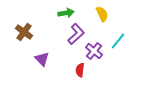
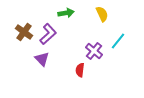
purple L-shape: moved 28 px left
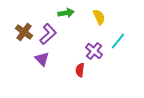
yellow semicircle: moved 3 px left, 3 px down
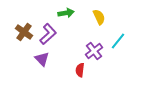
purple cross: rotated 12 degrees clockwise
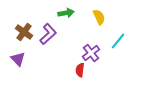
purple cross: moved 3 px left, 2 px down
purple triangle: moved 24 px left
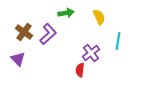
cyan line: rotated 30 degrees counterclockwise
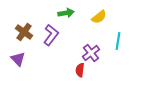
yellow semicircle: rotated 77 degrees clockwise
purple L-shape: moved 3 px right, 1 px down; rotated 10 degrees counterclockwise
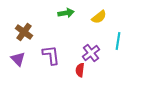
purple L-shape: moved 20 px down; rotated 45 degrees counterclockwise
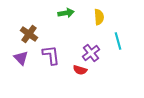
yellow semicircle: rotated 56 degrees counterclockwise
brown cross: moved 5 px right, 2 px down
cyan line: rotated 24 degrees counterclockwise
purple triangle: moved 3 px right, 1 px up
red semicircle: rotated 80 degrees counterclockwise
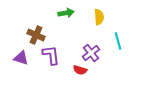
brown cross: moved 7 px right, 1 px down; rotated 12 degrees counterclockwise
purple triangle: rotated 28 degrees counterclockwise
